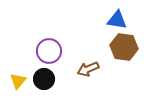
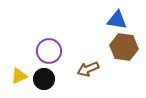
yellow triangle: moved 1 px right, 5 px up; rotated 24 degrees clockwise
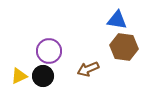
black circle: moved 1 px left, 3 px up
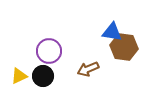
blue triangle: moved 5 px left, 12 px down
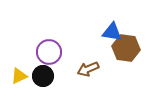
brown hexagon: moved 2 px right, 1 px down
purple circle: moved 1 px down
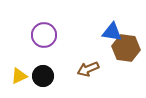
purple circle: moved 5 px left, 17 px up
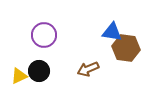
black circle: moved 4 px left, 5 px up
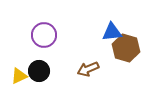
blue triangle: rotated 15 degrees counterclockwise
brown hexagon: rotated 8 degrees clockwise
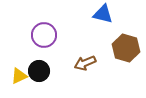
blue triangle: moved 9 px left, 18 px up; rotated 20 degrees clockwise
brown arrow: moved 3 px left, 6 px up
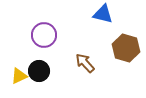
brown arrow: rotated 70 degrees clockwise
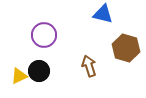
brown arrow: moved 4 px right, 3 px down; rotated 25 degrees clockwise
